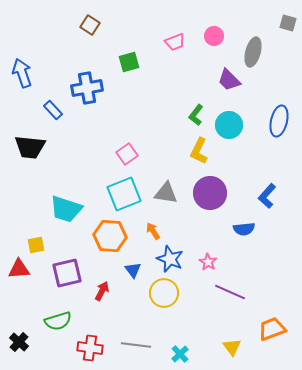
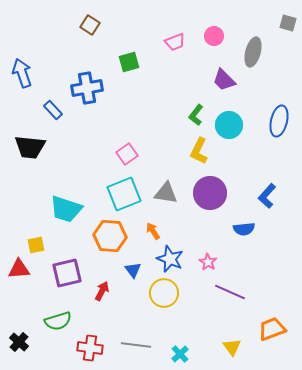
purple trapezoid: moved 5 px left
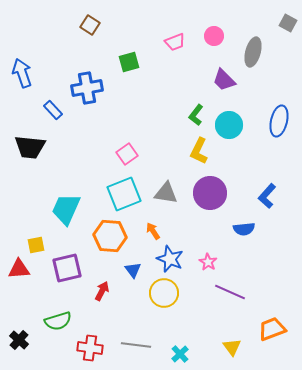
gray square: rotated 12 degrees clockwise
cyan trapezoid: rotated 96 degrees clockwise
purple square: moved 5 px up
black cross: moved 2 px up
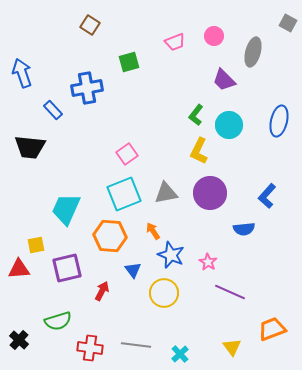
gray triangle: rotated 20 degrees counterclockwise
blue star: moved 1 px right, 4 px up
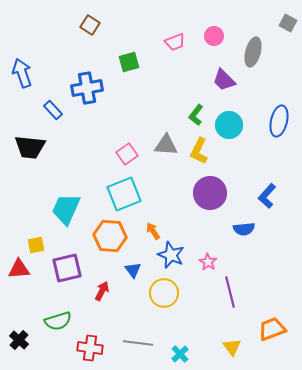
gray triangle: moved 48 px up; rotated 15 degrees clockwise
purple line: rotated 52 degrees clockwise
gray line: moved 2 px right, 2 px up
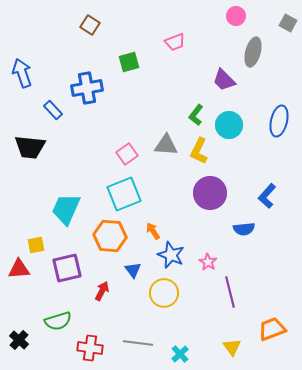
pink circle: moved 22 px right, 20 px up
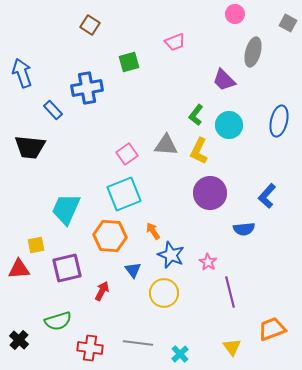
pink circle: moved 1 px left, 2 px up
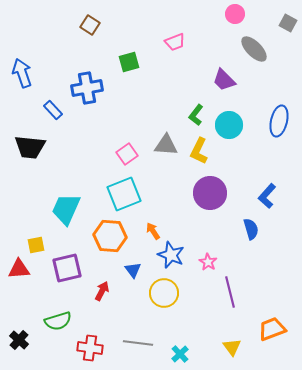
gray ellipse: moved 1 px right, 3 px up; rotated 60 degrees counterclockwise
blue semicircle: moved 7 px right; rotated 100 degrees counterclockwise
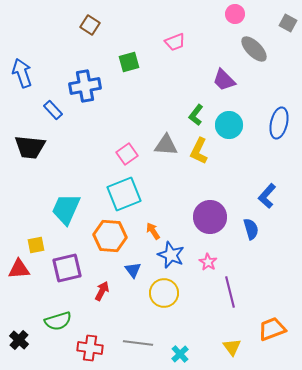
blue cross: moved 2 px left, 2 px up
blue ellipse: moved 2 px down
purple circle: moved 24 px down
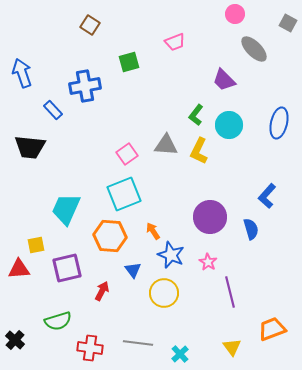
black cross: moved 4 px left
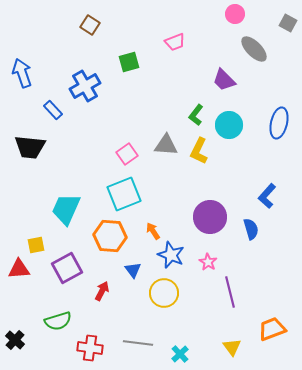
blue cross: rotated 20 degrees counterclockwise
purple square: rotated 16 degrees counterclockwise
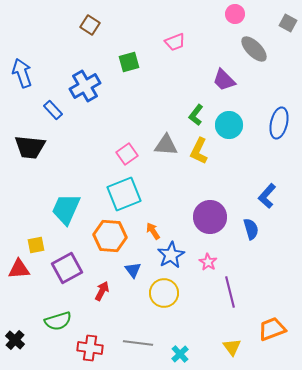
blue star: rotated 20 degrees clockwise
